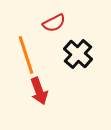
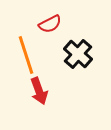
red semicircle: moved 4 px left, 1 px down
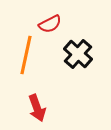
orange line: rotated 30 degrees clockwise
red arrow: moved 2 px left, 17 px down
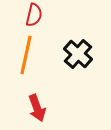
red semicircle: moved 16 px left, 9 px up; rotated 50 degrees counterclockwise
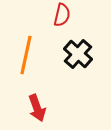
red semicircle: moved 28 px right
